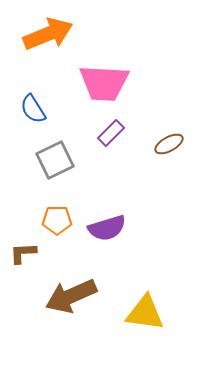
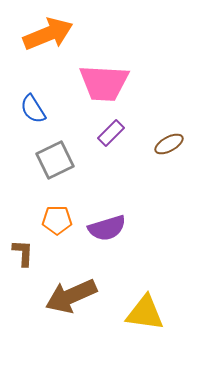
brown L-shape: rotated 96 degrees clockwise
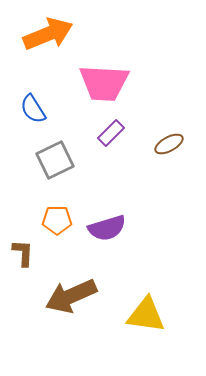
yellow triangle: moved 1 px right, 2 px down
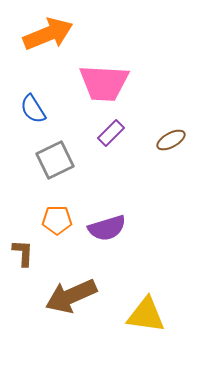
brown ellipse: moved 2 px right, 4 px up
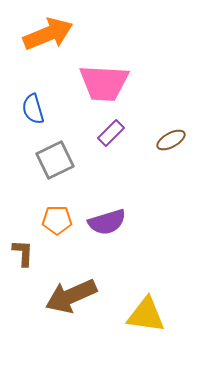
blue semicircle: rotated 16 degrees clockwise
purple semicircle: moved 6 px up
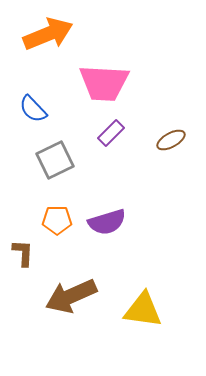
blue semicircle: rotated 28 degrees counterclockwise
yellow triangle: moved 3 px left, 5 px up
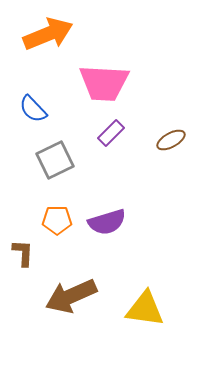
yellow triangle: moved 2 px right, 1 px up
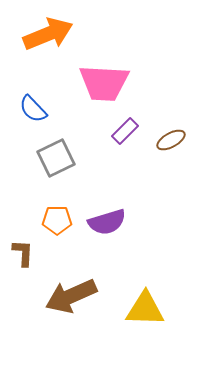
purple rectangle: moved 14 px right, 2 px up
gray square: moved 1 px right, 2 px up
yellow triangle: rotated 6 degrees counterclockwise
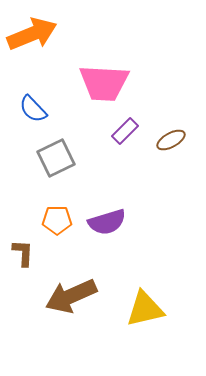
orange arrow: moved 16 px left
yellow triangle: rotated 15 degrees counterclockwise
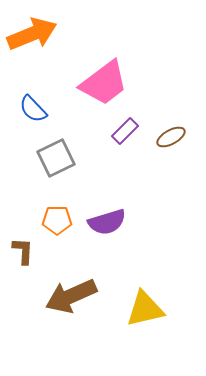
pink trapezoid: rotated 40 degrees counterclockwise
brown ellipse: moved 3 px up
brown L-shape: moved 2 px up
